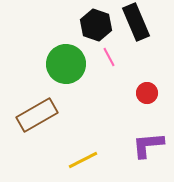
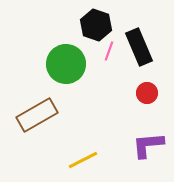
black rectangle: moved 3 px right, 25 px down
pink line: moved 6 px up; rotated 48 degrees clockwise
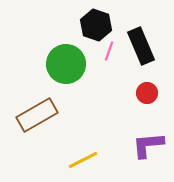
black rectangle: moved 2 px right, 1 px up
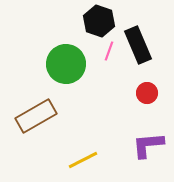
black hexagon: moved 3 px right, 4 px up
black rectangle: moved 3 px left, 1 px up
brown rectangle: moved 1 px left, 1 px down
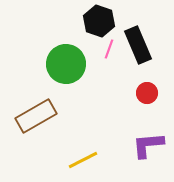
pink line: moved 2 px up
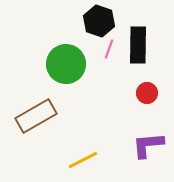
black rectangle: rotated 24 degrees clockwise
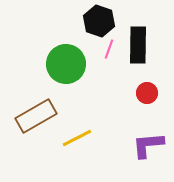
yellow line: moved 6 px left, 22 px up
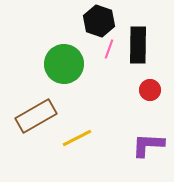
green circle: moved 2 px left
red circle: moved 3 px right, 3 px up
purple L-shape: rotated 8 degrees clockwise
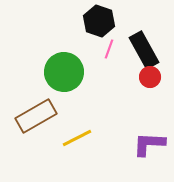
black rectangle: moved 6 px right, 5 px down; rotated 30 degrees counterclockwise
green circle: moved 8 px down
red circle: moved 13 px up
purple L-shape: moved 1 px right, 1 px up
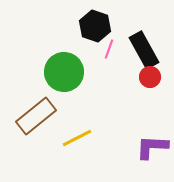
black hexagon: moved 4 px left, 5 px down
brown rectangle: rotated 9 degrees counterclockwise
purple L-shape: moved 3 px right, 3 px down
